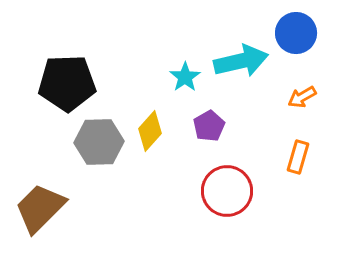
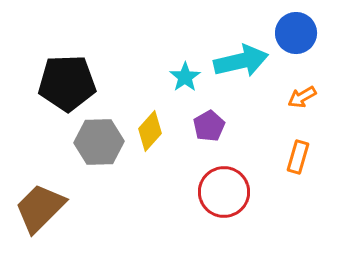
red circle: moved 3 px left, 1 px down
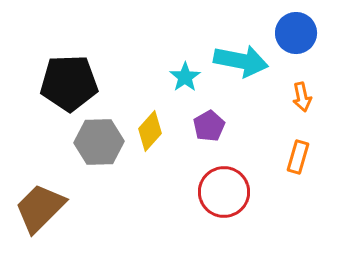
cyan arrow: rotated 24 degrees clockwise
black pentagon: moved 2 px right
orange arrow: rotated 72 degrees counterclockwise
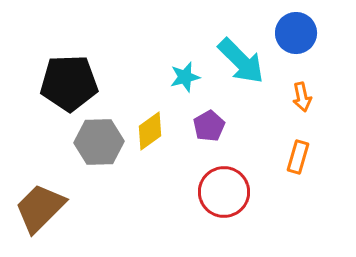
cyan arrow: rotated 34 degrees clockwise
cyan star: rotated 20 degrees clockwise
yellow diamond: rotated 12 degrees clockwise
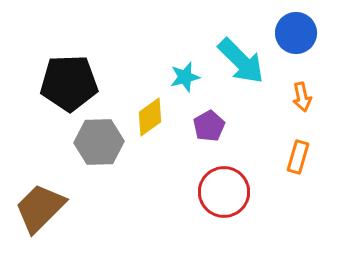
yellow diamond: moved 14 px up
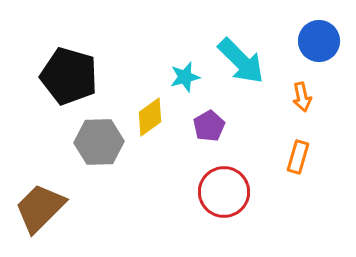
blue circle: moved 23 px right, 8 px down
black pentagon: moved 7 px up; rotated 18 degrees clockwise
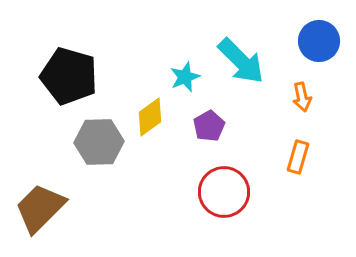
cyan star: rotated 8 degrees counterclockwise
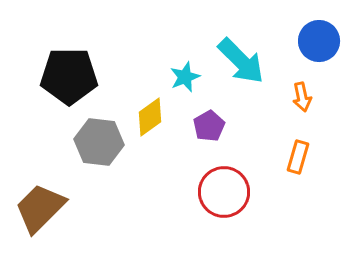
black pentagon: rotated 16 degrees counterclockwise
gray hexagon: rotated 9 degrees clockwise
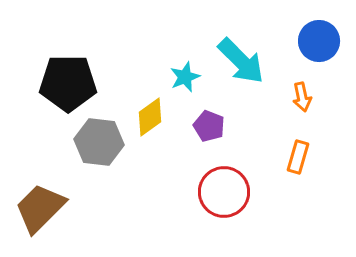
black pentagon: moved 1 px left, 7 px down
purple pentagon: rotated 20 degrees counterclockwise
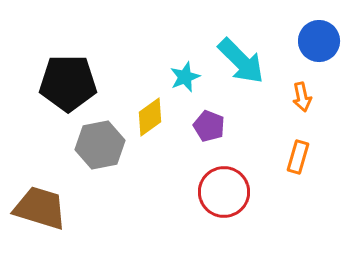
gray hexagon: moved 1 px right, 3 px down; rotated 18 degrees counterclockwise
brown trapezoid: rotated 62 degrees clockwise
